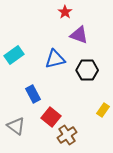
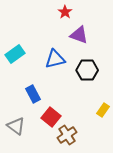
cyan rectangle: moved 1 px right, 1 px up
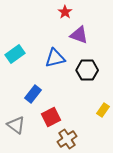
blue triangle: moved 1 px up
blue rectangle: rotated 66 degrees clockwise
red square: rotated 24 degrees clockwise
gray triangle: moved 1 px up
brown cross: moved 4 px down
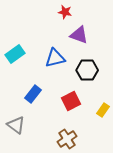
red star: rotated 24 degrees counterclockwise
red square: moved 20 px right, 16 px up
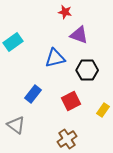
cyan rectangle: moved 2 px left, 12 px up
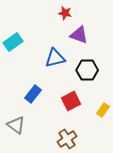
red star: moved 1 px down
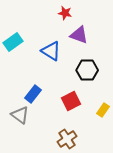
blue triangle: moved 4 px left, 7 px up; rotated 45 degrees clockwise
gray triangle: moved 4 px right, 10 px up
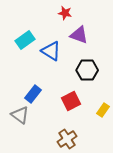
cyan rectangle: moved 12 px right, 2 px up
